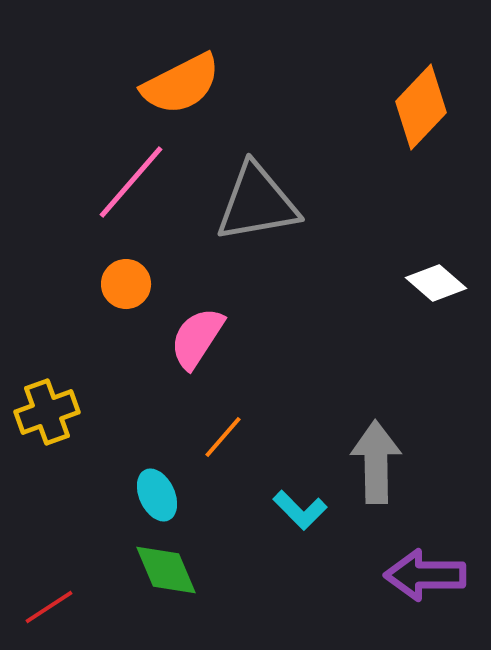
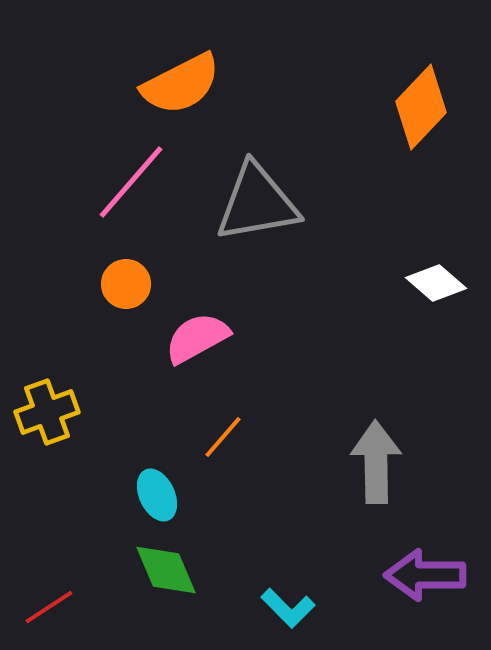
pink semicircle: rotated 28 degrees clockwise
cyan L-shape: moved 12 px left, 98 px down
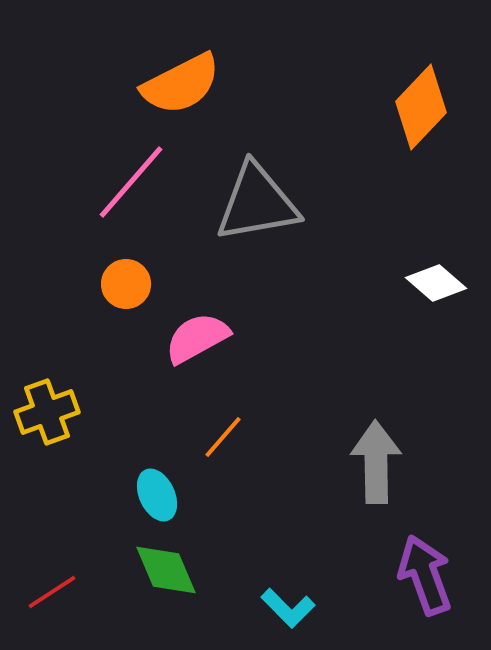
purple arrow: rotated 70 degrees clockwise
red line: moved 3 px right, 15 px up
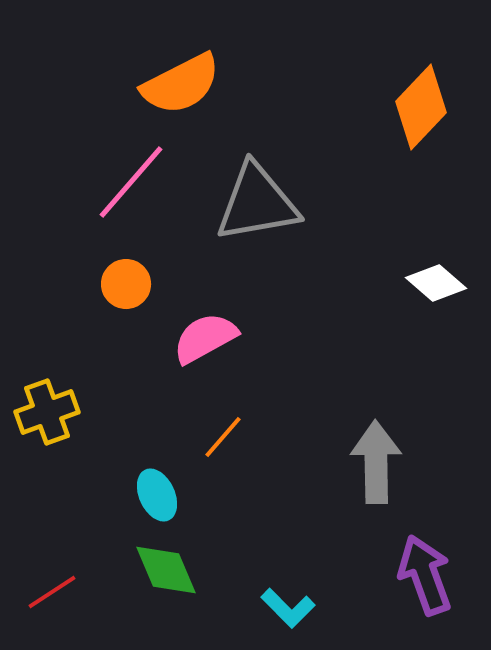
pink semicircle: moved 8 px right
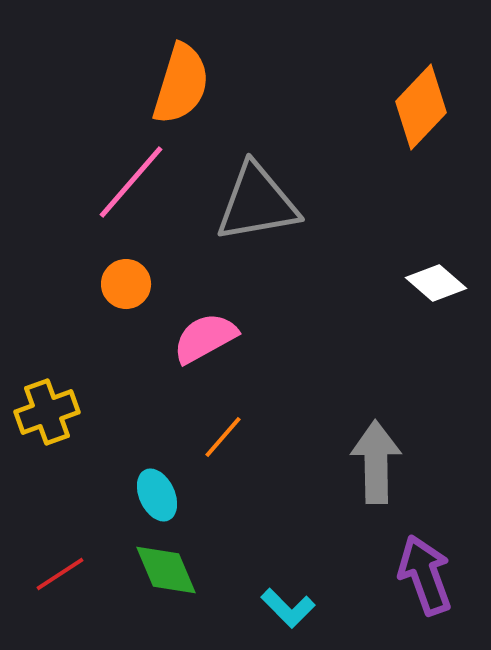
orange semicircle: rotated 46 degrees counterclockwise
red line: moved 8 px right, 18 px up
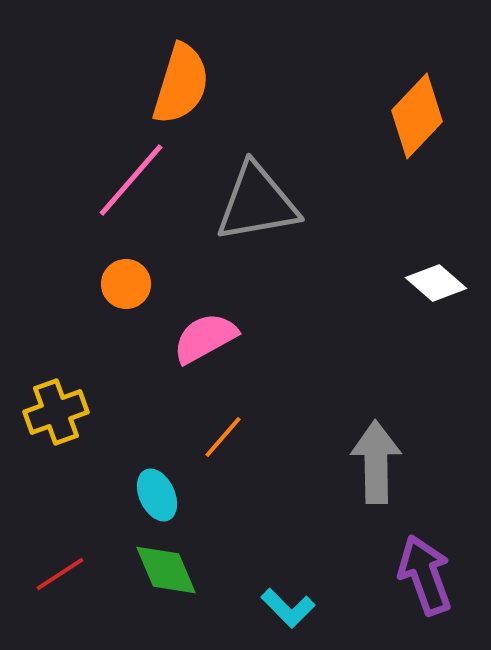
orange diamond: moved 4 px left, 9 px down
pink line: moved 2 px up
yellow cross: moved 9 px right
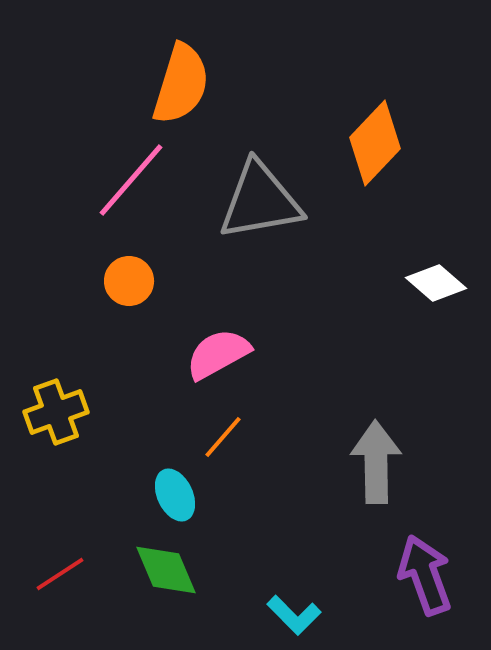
orange diamond: moved 42 px left, 27 px down
gray triangle: moved 3 px right, 2 px up
orange circle: moved 3 px right, 3 px up
pink semicircle: moved 13 px right, 16 px down
cyan ellipse: moved 18 px right
cyan L-shape: moved 6 px right, 7 px down
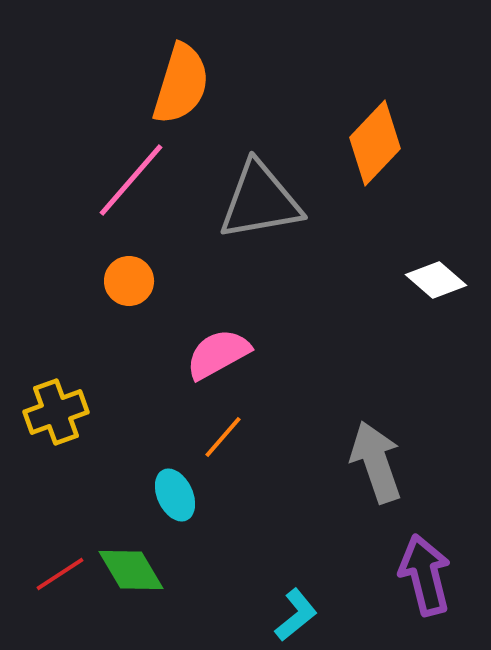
white diamond: moved 3 px up
gray arrow: rotated 18 degrees counterclockwise
green diamond: moved 35 px left; rotated 8 degrees counterclockwise
purple arrow: rotated 6 degrees clockwise
cyan L-shape: moved 2 px right; rotated 84 degrees counterclockwise
